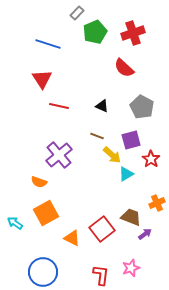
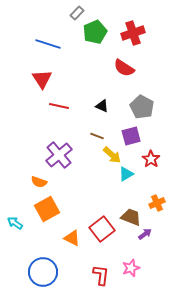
red semicircle: rotated 10 degrees counterclockwise
purple square: moved 4 px up
orange square: moved 1 px right, 4 px up
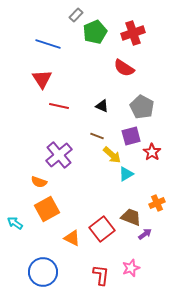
gray rectangle: moved 1 px left, 2 px down
red star: moved 1 px right, 7 px up
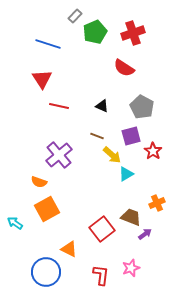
gray rectangle: moved 1 px left, 1 px down
red star: moved 1 px right, 1 px up
orange triangle: moved 3 px left, 11 px down
blue circle: moved 3 px right
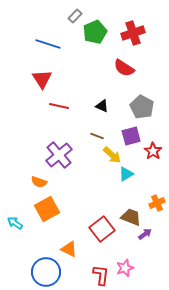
pink star: moved 6 px left
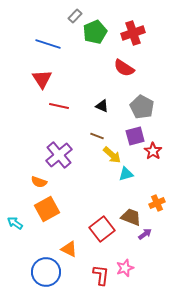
purple square: moved 4 px right
cyan triangle: rotated 14 degrees clockwise
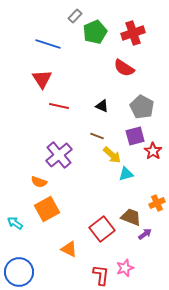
blue circle: moved 27 px left
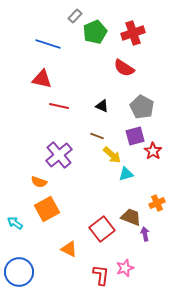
red triangle: rotated 45 degrees counterclockwise
purple arrow: rotated 64 degrees counterclockwise
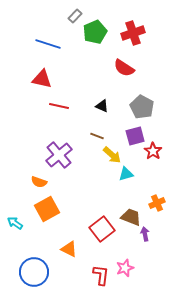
blue circle: moved 15 px right
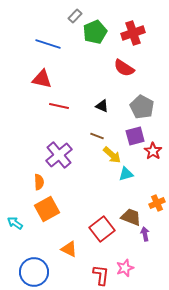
orange semicircle: rotated 112 degrees counterclockwise
